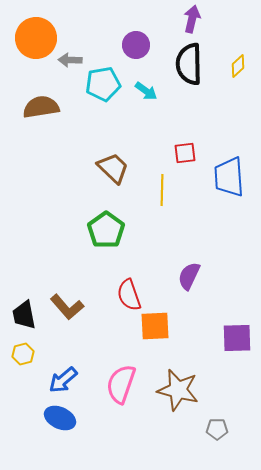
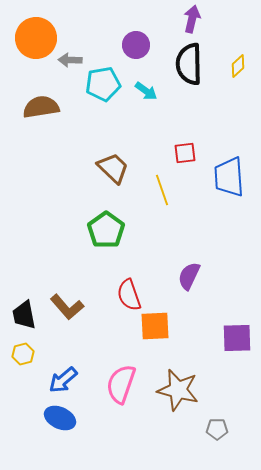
yellow line: rotated 20 degrees counterclockwise
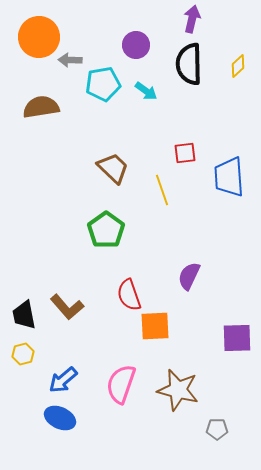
orange circle: moved 3 px right, 1 px up
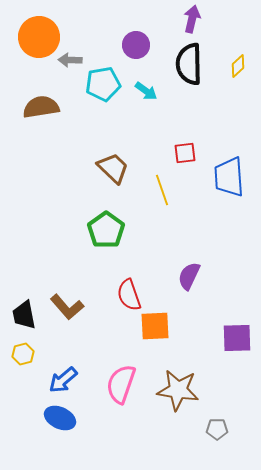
brown star: rotated 6 degrees counterclockwise
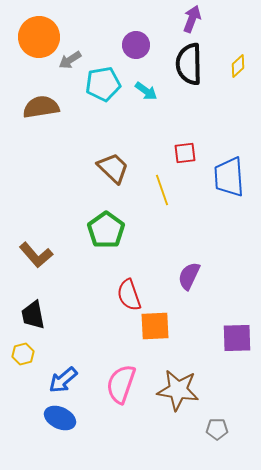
purple arrow: rotated 8 degrees clockwise
gray arrow: rotated 35 degrees counterclockwise
brown L-shape: moved 31 px left, 52 px up
black trapezoid: moved 9 px right
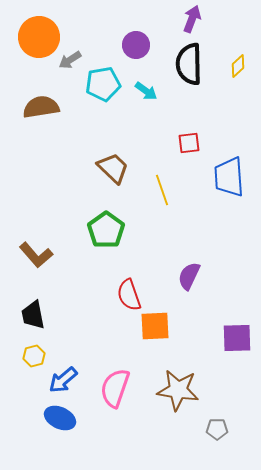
red square: moved 4 px right, 10 px up
yellow hexagon: moved 11 px right, 2 px down
pink semicircle: moved 6 px left, 4 px down
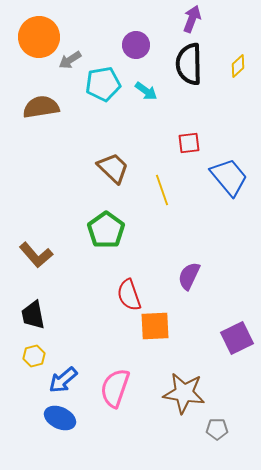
blue trapezoid: rotated 144 degrees clockwise
purple square: rotated 24 degrees counterclockwise
brown star: moved 6 px right, 3 px down
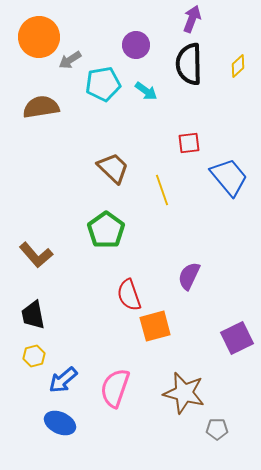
orange square: rotated 12 degrees counterclockwise
brown star: rotated 6 degrees clockwise
blue ellipse: moved 5 px down
